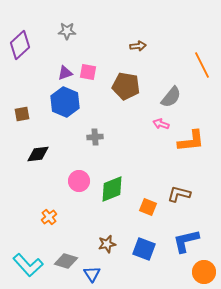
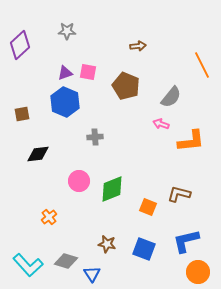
brown pentagon: rotated 12 degrees clockwise
brown star: rotated 24 degrees clockwise
orange circle: moved 6 px left
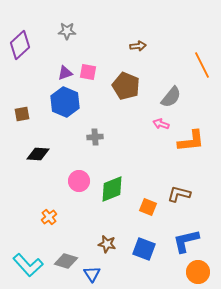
black diamond: rotated 10 degrees clockwise
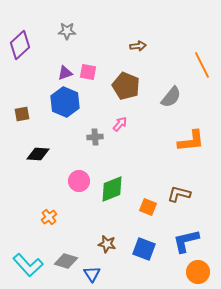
pink arrow: moved 41 px left; rotated 112 degrees clockwise
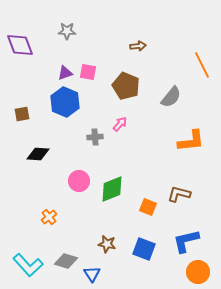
purple diamond: rotated 68 degrees counterclockwise
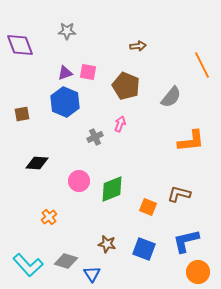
pink arrow: rotated 21 degrees counterclockwise
gray cross: rotated 21 degrees counterclockwise
black diamond: moved 1 px left, 9 px down
